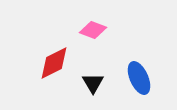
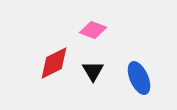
black triangle: moved 12 px up
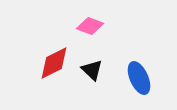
pink diamond: moved 3 px left, 4 px up
black triangle: moved 1 px left, 1 px up; rotated 15 degrees counterclockwise
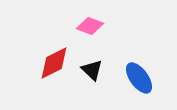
blue ellipse: rotated 12 degrees counterclockwise
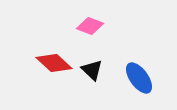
red diamond: rotated 69 degrees clockwise
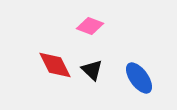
red diamond: moved 1 px right, 2 px down; rotated 21 degrees clockwise
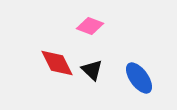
red diamond: moved 2 px right, 2 px up
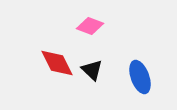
blue ellipse: moved 1 px right, 1 px up; rotated 16 degrees clockwise
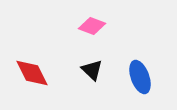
pink diamond: moved 2 px right
red diamond: moved 25 px left, 10 px down
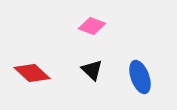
red diamond: rotated 21 degrees counterclockwise
